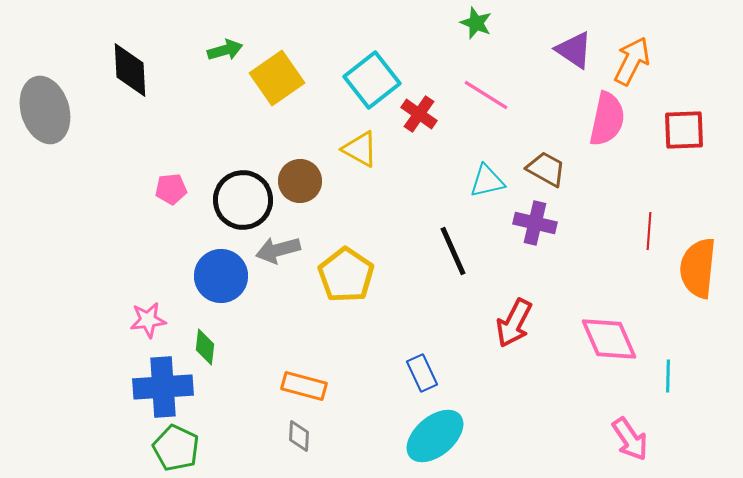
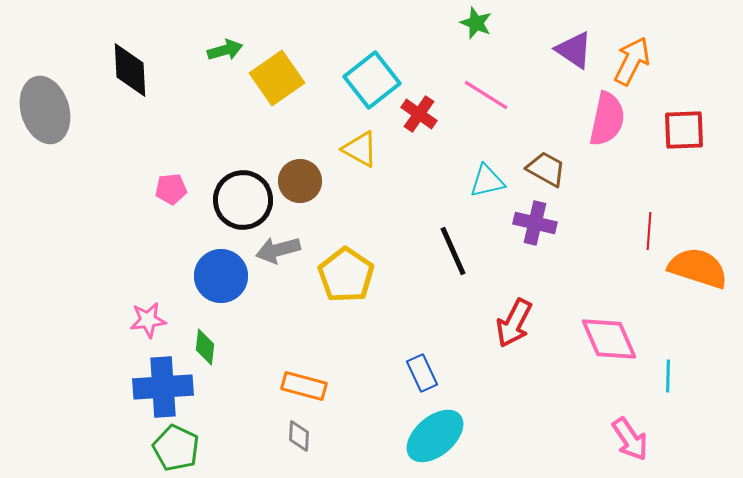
orange semicircle: rotated 102 degrees clockwise
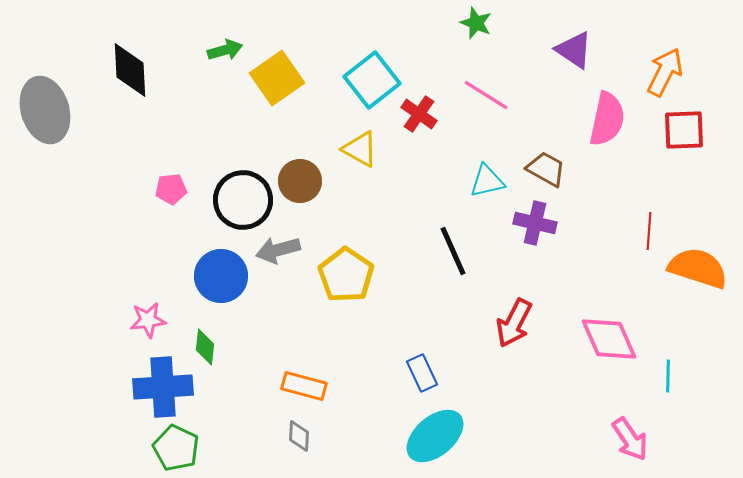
orange arrow: moved 33 px right, 11 px down
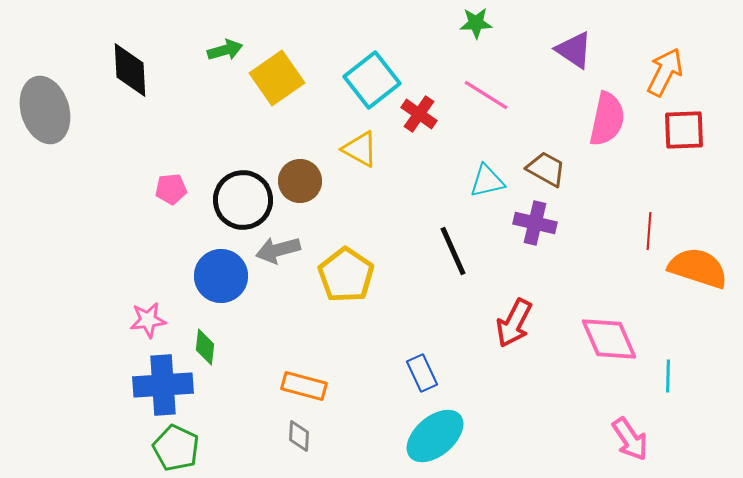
green star: rotated 24 degrees counterclockwise
blue cross: moved 2 px up
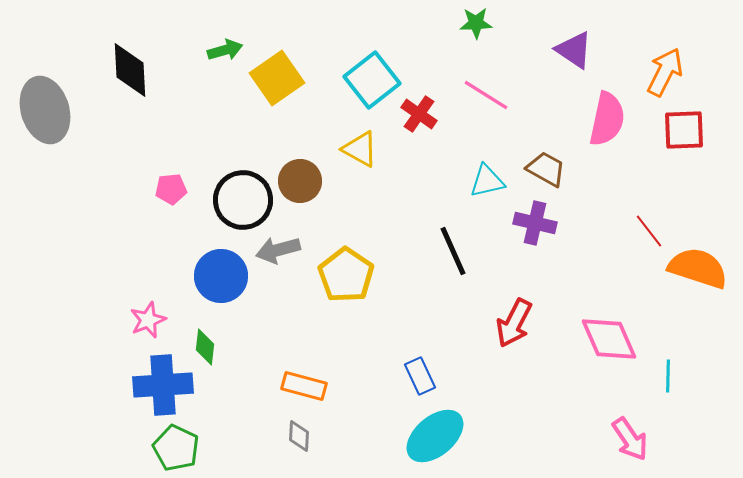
red line: rotated 42 degrees counterclockwise
pink star: rotated 15 degrees counterclockwise
blue rectangle: moved 2 px left, 3 px down
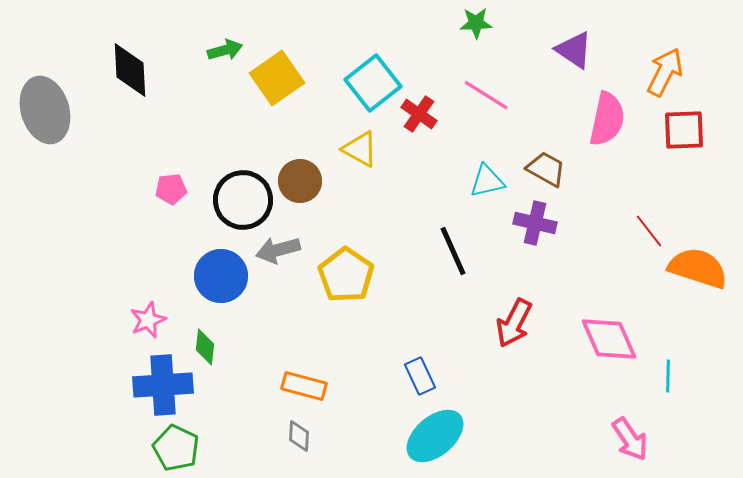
cyan square: moved 1 px right, 3 px down
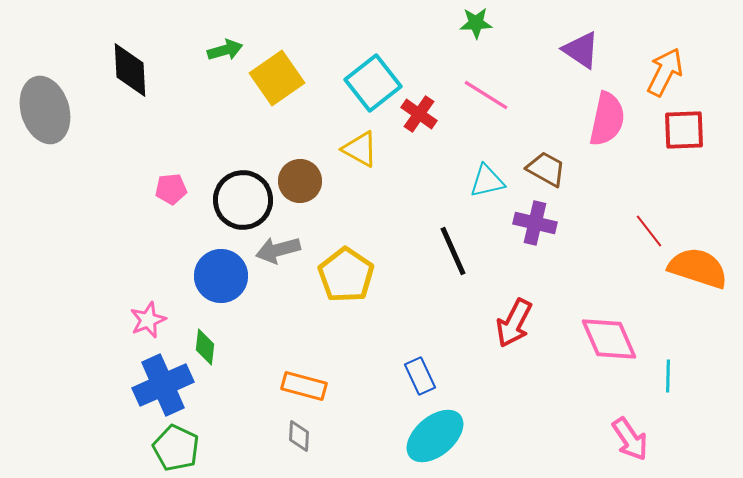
purple triangle: moved 7 px right
blue cross: rotated 20 degrees counterclockwise
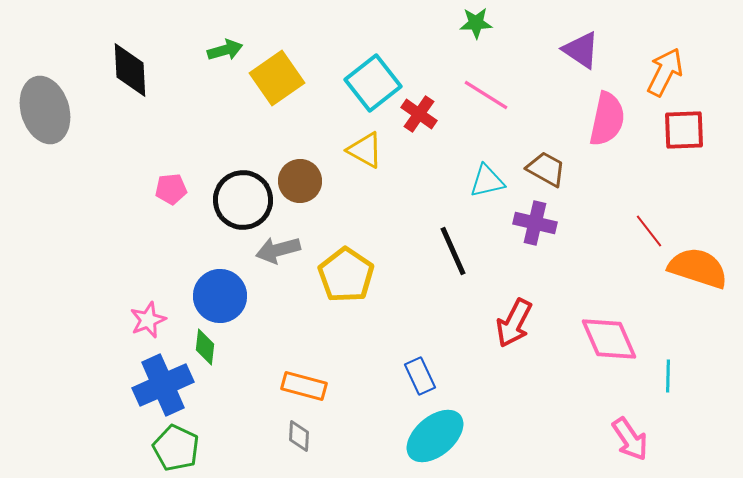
yellow triangle: moved 5 px right, 1 px down
blue circle: moved 1 px left, 20 px down
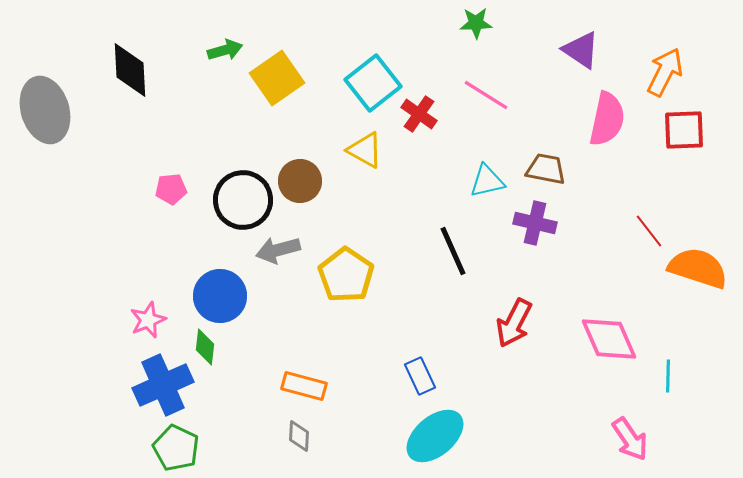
brown trapezoid: rotated 18 degrees counterclockwise
